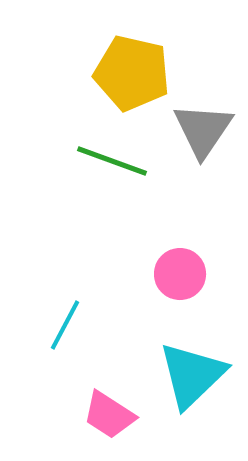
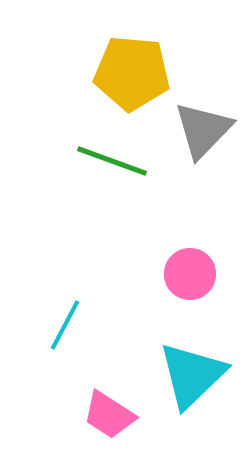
yellow pentagon: rotated 8 degrees counterclockwise
gray triangle: rotated 10 degrees clockwise
pink circle: moved 10 px right
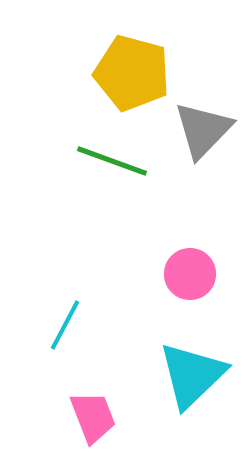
yellow pentagon: rotated 10 degrees clockwise
pink trapezoid: moved 16 px left, 2 px down; rotated 144 degrees counterclockwise
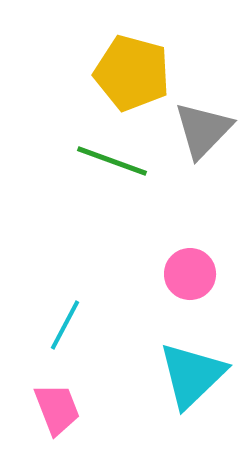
pink trapezoid: moved 36 px left, 8 px up
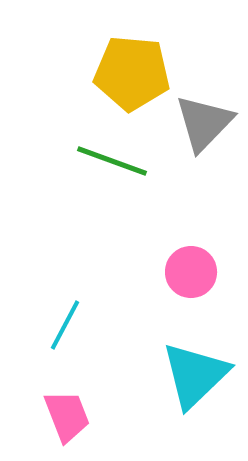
yellow pentagon: rotated 10 degrees counterclockwise
gray triangle: moved 1 px right, 7 px up
pink circle: moved 1 px right, 2 px up
cyan triangle: moved 3 px right
pink trapezoid: moved 10 px right, 7 px down
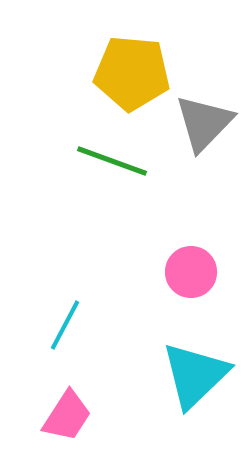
pink trapezoid: rotated 54 degrees clockwise
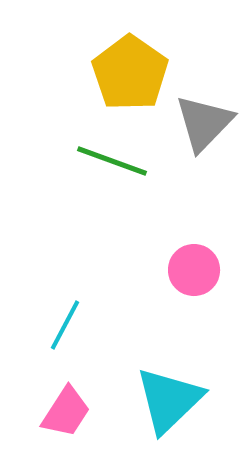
yellow pentagon: moved 2 px left; rotated 30 degrees clockwise
pink circle: moved 3 px right, 2 px up
cyan triangle: moved 26 px left, 25 px down
pink trapezoid: moved 1 px left, 4 px up
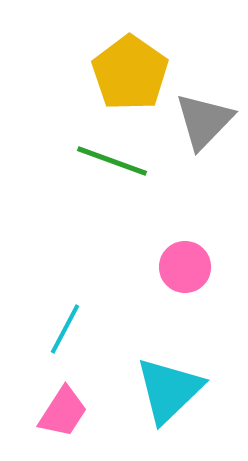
gray triangle: moved 2 px up
pink circle: moved 9 px left, 3 px up
cyan line: moved 4 px down
cyan triangle: moved 10 px up
pink trapezoid: moved 3 px left
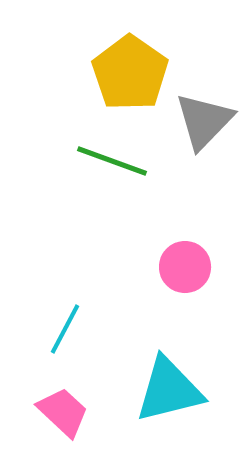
cyan triangle: rotated 30 degrees clockwise
pink trapezoid: rotated 80 degrees counterclockwise
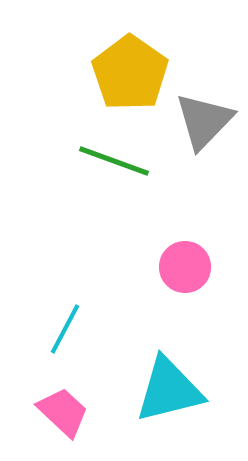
green line: moved 2 px right
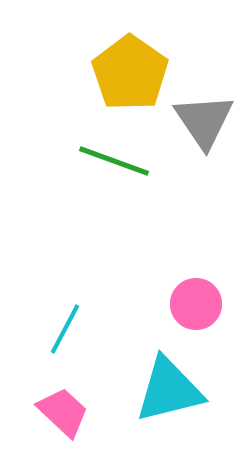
gray triangle: rotated 18 degrees counterclockwise
pink circle: moved 11 px right, 37 px down
